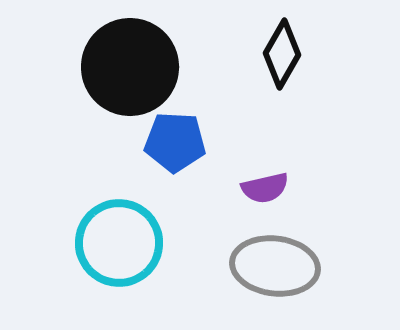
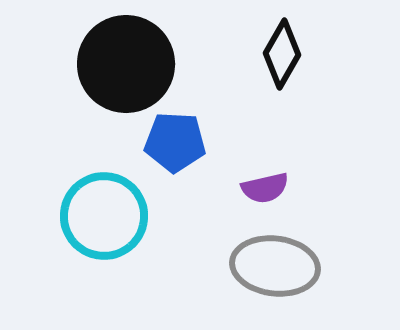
black circle: moved 4 px left, 3 px up
cyan circle: moved 15 px left, 27 px up
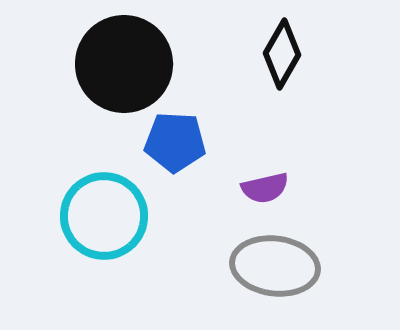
black circle: moved 2 px left
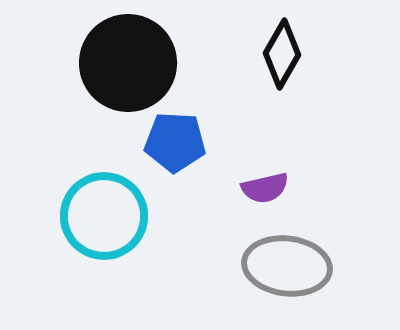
black circle: moved 4 px right, 1 px up
gray ellipse: moved 12 px right
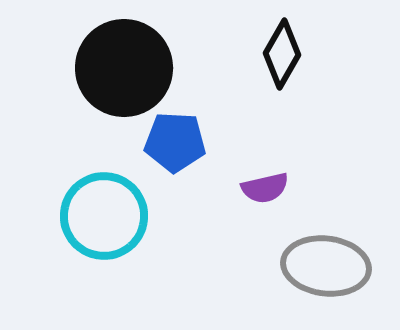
black circle: moved 4 px left, 5 px down
gray ellipse: moved 39 px right
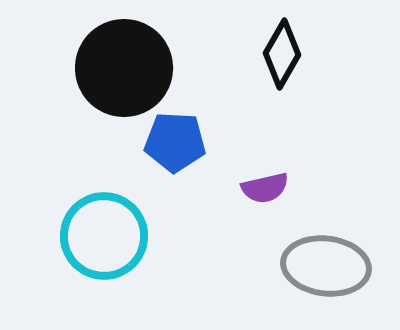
cyan circle: moved 20 px down
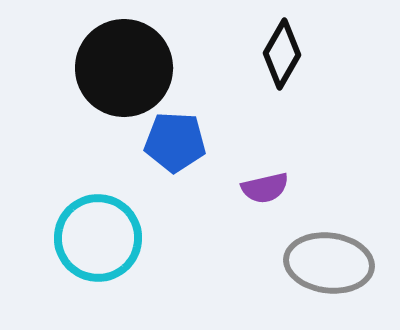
cyan circle: moved 6 px left, 2 px down
gray ellipse: moved 3 px right, 3 px up
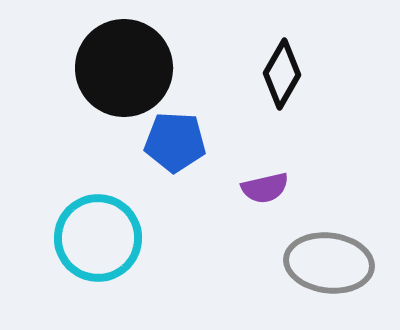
black diamond: moved 20 px down
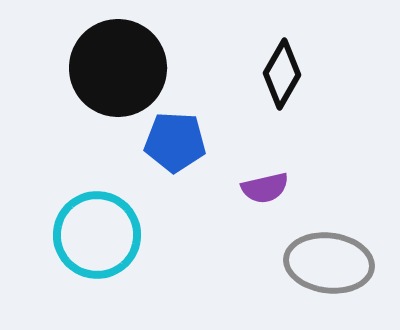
black circle: moved 6 px left
cyan circle: moved 1 px left, 3 px up
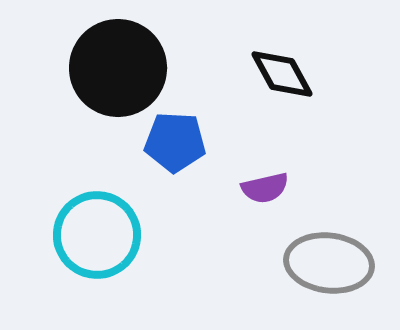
black diamond: rotated 58 degrees counterclockwise
